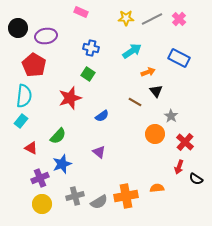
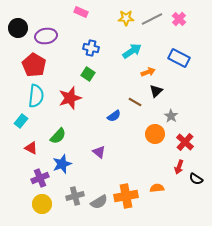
black triangle: rotated 24 degrees clockwise
cyan semicircle: moved 12 px right
blue semicircle: moved 12 px right
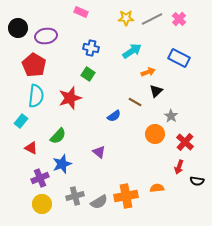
black semicircle: moved 1 px right, 2 px down; rotated 24 degrees counterclockwise
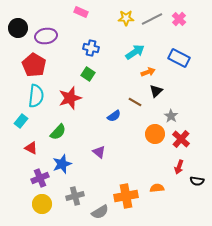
cyan arrow: moved 3 px right, 1 px down
green semicircle: moved 4 px up
red cross: moved 4 px left, 3 px up
gray semicircle: moved 1 px right, 10 px down
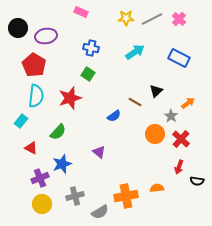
orange arrow: moved 40 px right, 31 px down; rotated 16 degrees counterclockwise
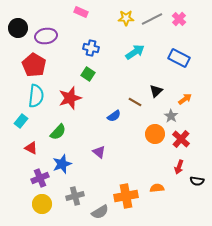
orange arrow: moved 3 px left, 4 px up
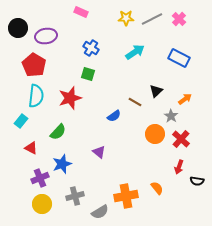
blue cross: rotated 21 degrees clockwise
green square: rotated 16 degrees counterclockwise
orange semicircle: rotated 56 degrees clockwise
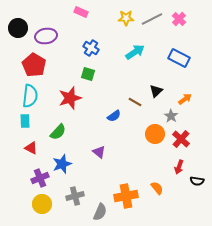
cyan semicircle: moved 6 px left
cyan rectangle: moved 4 px right; rotated 40 degrees counterclockwise
gray semicircle: rotated 36 degrees counterclockwise
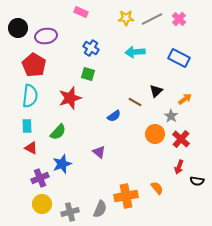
cyan arrow: rotated 150 degrees counterclockwise
cyan rectangle: moved 2 px right, 5 px down
gray cross: moved 5 px left, 16 px down
gray semicircle: moved 3 px up
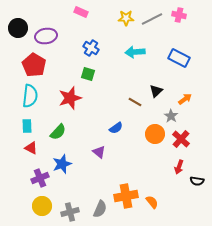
pink cross: moved 4 px up; rotated 32 degrees counterclockwise
blue semicircle: moved 2 px right, 12 px down
orange semicircle: moved 5 px left, 14 px down
yellow circle: moved 2 px down
